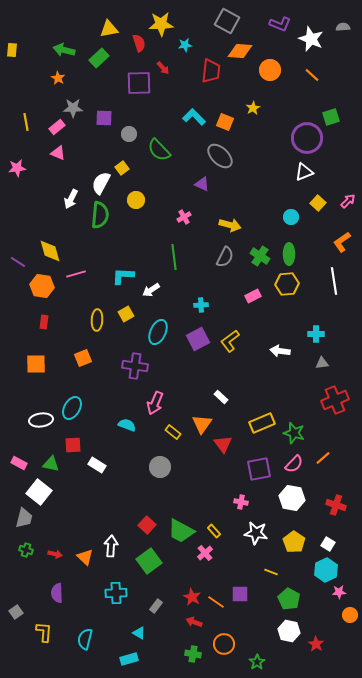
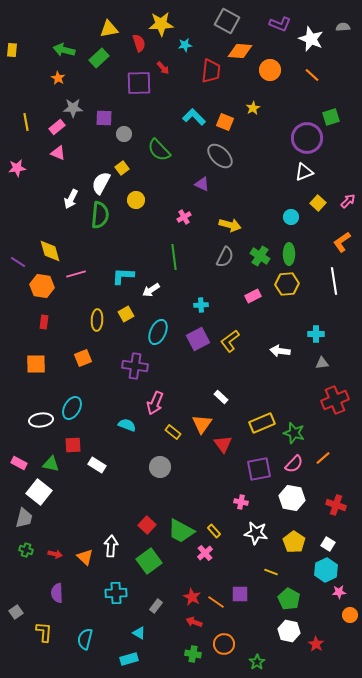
gray circle at (129, 134): moved 5 px left
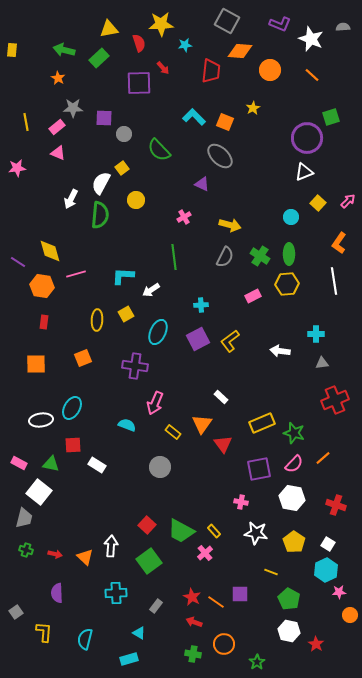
orange L-shape at (342, 242): moved 3 px left, 1 px down; rotated 20 degrees counterclockwise
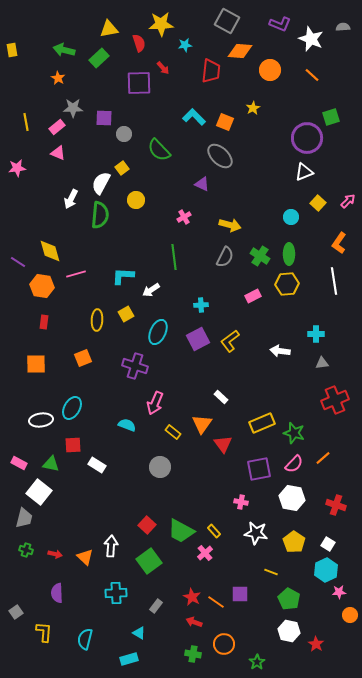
yellow rectangle at (12, 50): rotated 16 degrees counterclockwise
purple cross at (135, 366): rotated 10 degrees clockwise
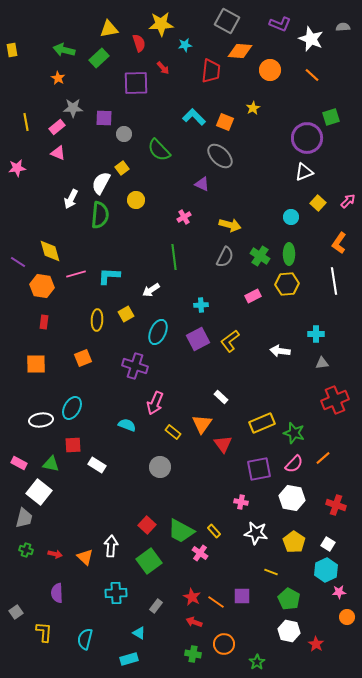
purple square at (139, 83): moved 3 px left
cyan L-shape at (123, 276): moved 14 px left
pink cross at (205, 553): moved 5 px left; rotated 14 degrees counterclockwise
purple square at (240, 594): moved 2 px right, 2 px down
orange circle at (350, 615): moved 3 px left, 2 px down
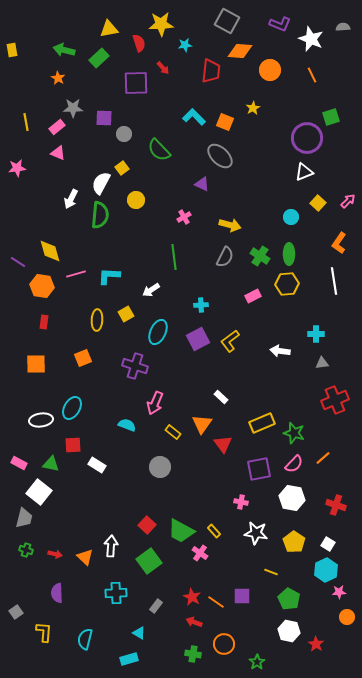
orange line at (312, 75): rotated 21 degrees clockwise
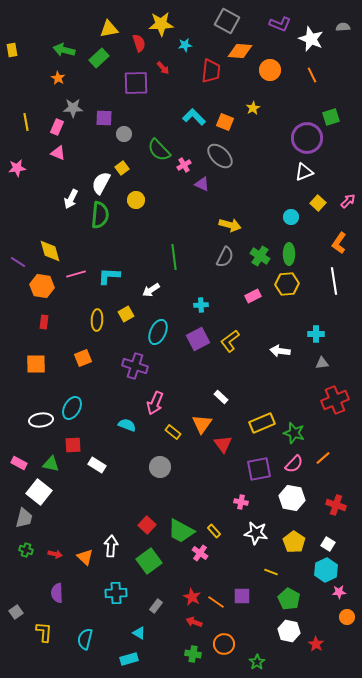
pink rectangle at (57, 127): rotated 28 degrees counterclockwise
pink cross at (184, 217): moved 52 px up
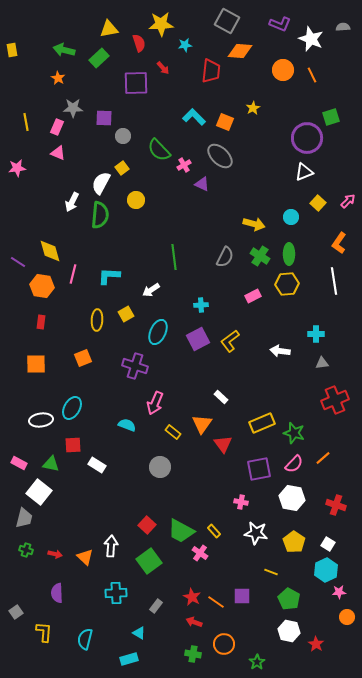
orange circle at (270, 70): moved 13 px right
gray circle at (124, 134): moved 1 px left, 2 px down
white arrow at (71, 199): moved 1 px right, 3 px down
yellow arrow at (230, 225): moved 24 px right, 1 px up
pink line at (76, 274): moved 3 px left; rotated 60 degrees counterclockwise
red rectangle at (44, 322): moved 3 px left
